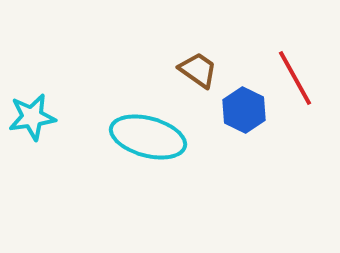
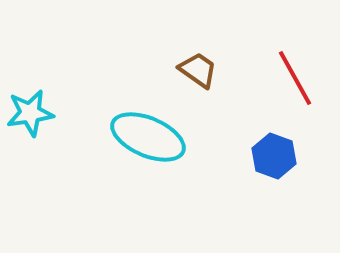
blue hexagon: moved 30 px right, 46 px down; rotated 6 degrees counterclockwise
cyan star: moved 2 px left, 4 px up
cyan ellipse: rotated 8 degrees clockwise
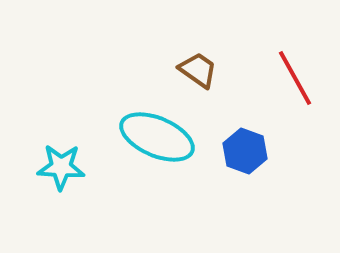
cyan star: moved 31 px right, 54 px down; rotated 12 degrees clockwise
cyan ellipse: moved 9 px right
blue hexagon: moved 29 px left, 5 px up
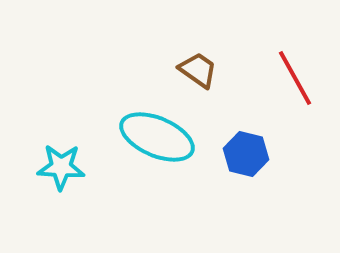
blue hexagon: moved 1 px right, 3 px down; rotated 6 degrees counterclockwise
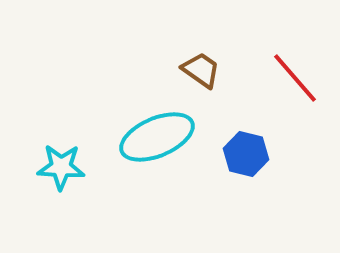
brown trapezoid: moved 3 px right
red line: rotated 12 degrees counterclockwise
cyan ellipse: rotated 46 degrees counterclockwise
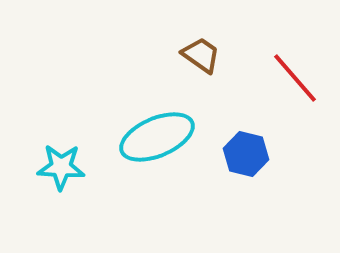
brown trapezoid: moved 15 px up
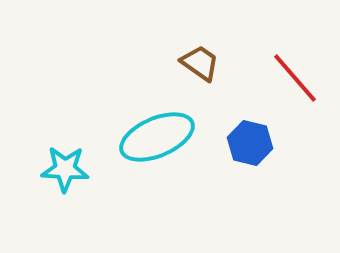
brown trapezoid: moved 1 px left, 8 px down
blue hexagon: moved 4 px right, 11 px up
cyan star: moved 4 px right, 2 px down
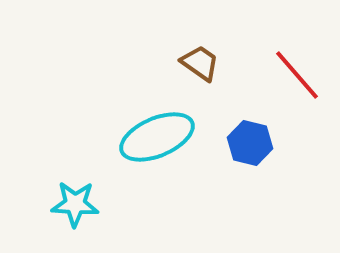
red line: moved 2 px right, 3 px up
cyan star: moved 10 px right, 35 px down
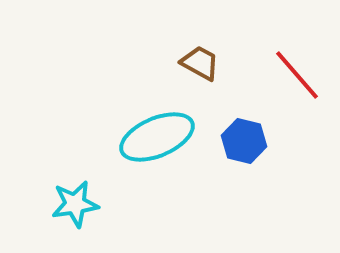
brown trapezoid: rotated 6 degrees counterclockwise
blue hexagon: moved 6 px left, 2 px up
cyan star: rotated 12 degrees counterclockwise
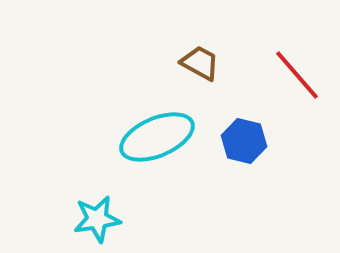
cyan star: moved 22 px right, 15 px down
